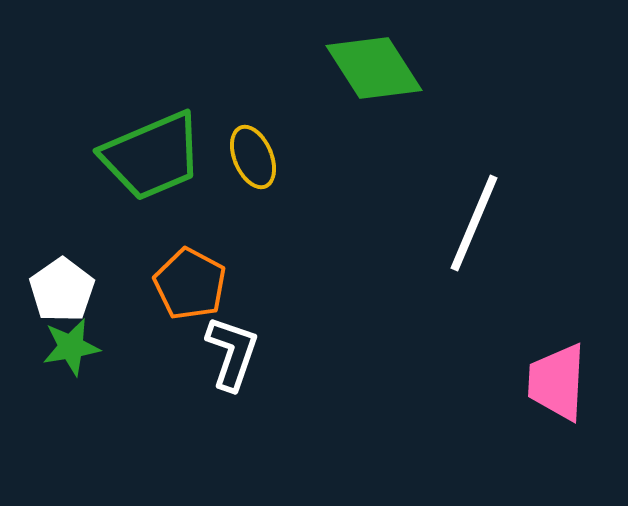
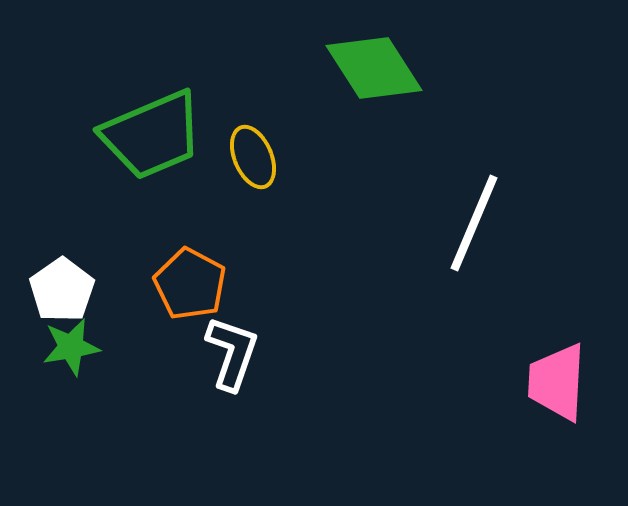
green trapezoid: moved 21 px up
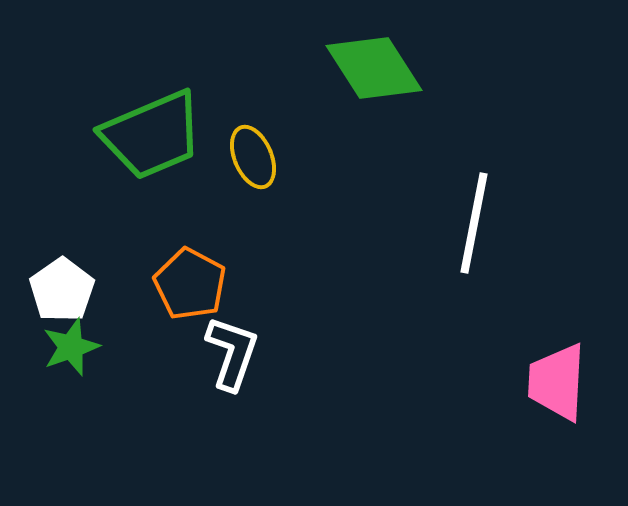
white line: rotated 12 degrees counterclockwise
green star: rotated 10 degrees counterclockwise
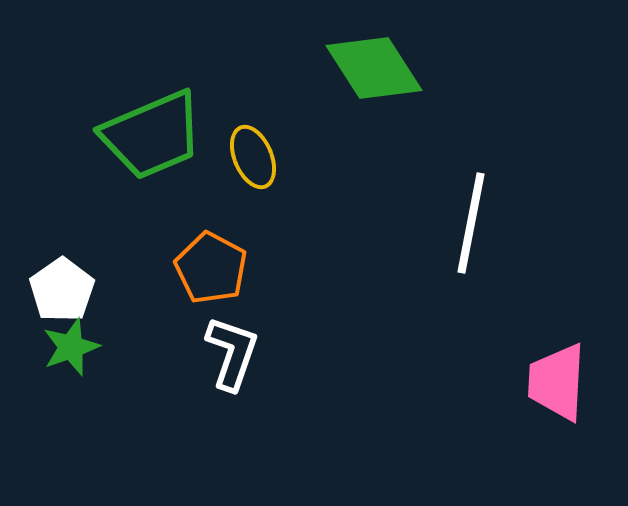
white line: moved 3 px left
orange pentagon: moved 21 px right, 16 px up
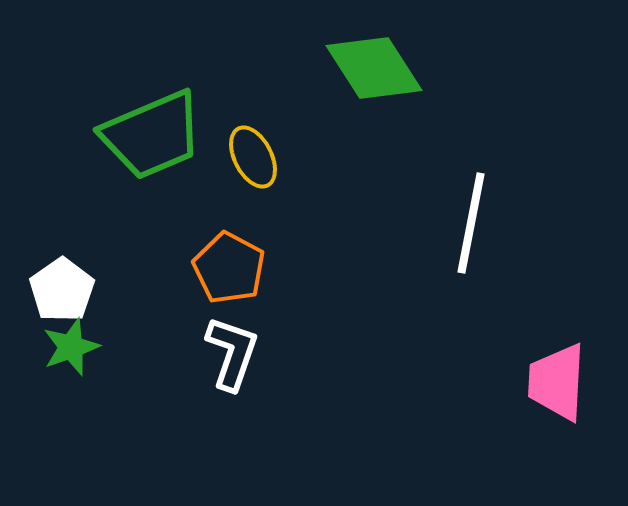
yellow ellipse: rotated 4 degrees counterclockwise
orange pentagon: moved 18 px right
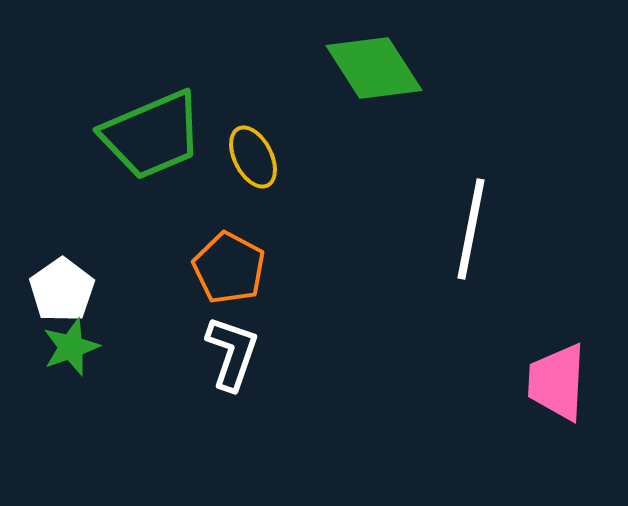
white line: moved 6 px down
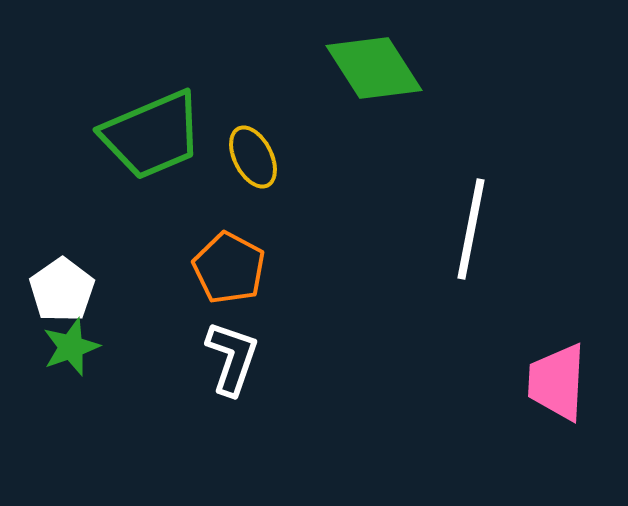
white L-shape: moved 5 px down
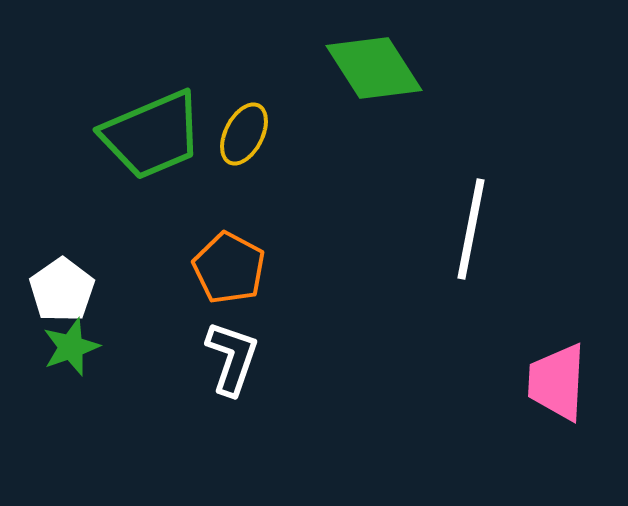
yellow ellipse: moved 9 px left, 23 px up; rotated 54 degrees clockwise
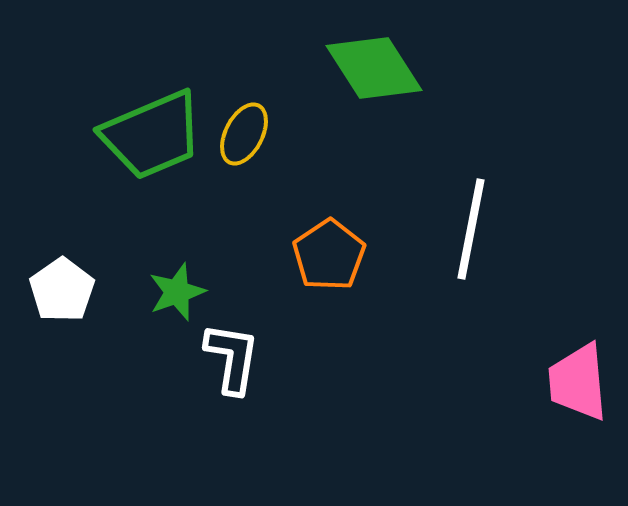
orange pentagon: moved 100 px right, 13 px up; rotated 10 degrees clockwise
green star: moved 106 px right, 55 px up
white L-shape: rotated 10 degrees counterclockwise
pink trapezoid: moved 21 px right; rotated 8 degrees counterclockwise
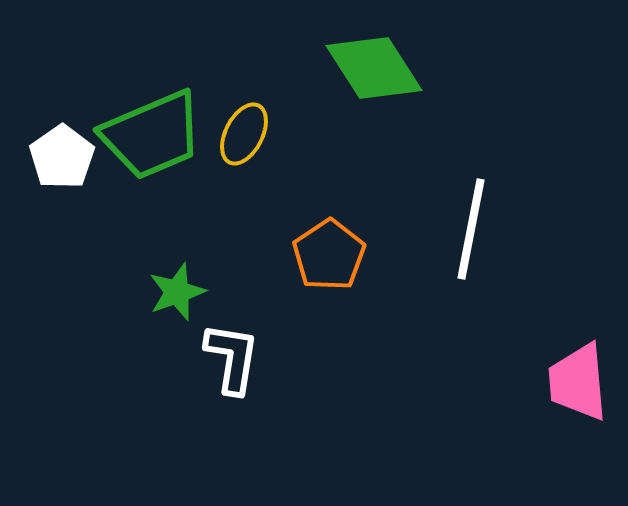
white pentagon: moved 133 px up
